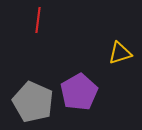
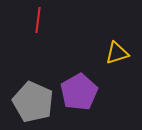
yellow triangle: moved 3 px left
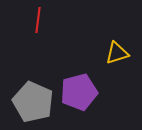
purple pentagon: rotated 15 degrees clockwise
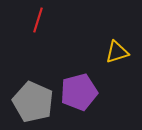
red line: rotated 10 degrees clockwise
yellow triangle: moved 1 px up
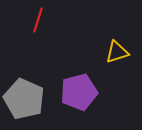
gray pentagon: moved 9 px left, 3 px up
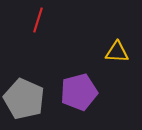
yellow triangle: rotated 20 degrees clockwise
